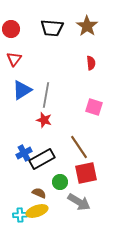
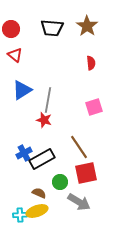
red triangle: moved 1 px right, 4 px up; rotated 28 degrees counterclockwise
gray line: moved 2 px right, 5 px down
pink square: rotated 36 degrees counterclockwise
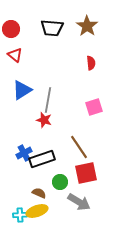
black rectangle: rotated 10 degrees clockwise
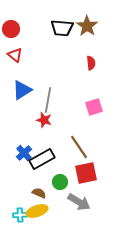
black trapezoid: moved 10 px right
blue cross: rotated 14 degrees counterclockwise
black rectangle: rotated 10 degrees counterclockwise
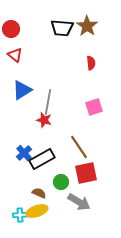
gray line: moved 2 px down
green circle: moved 1 px right
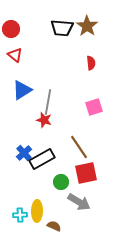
brown semicircle: moved 15 px right, 33 px down
yellow ellipse: rotated 70 degrees counterclockwise
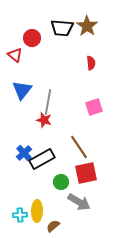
red circle: moved 21 px right, 9 px down
blue triangle: rotated 20 degrees counterclockwise
brown semicircle: moved 1 px left; rotated 64 degrees counterclockwise
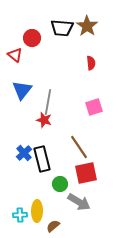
black rectangle: rotated 75 degrees counterclockwise
green circle: moved 1 px left, 2 px down
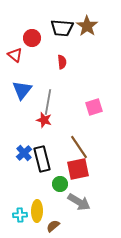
red semicircle: moved 29 px left, 1 px up
red square: moved 8 px left, 4 px up
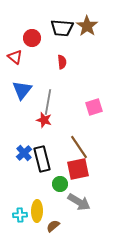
red triangle: moved 2 px down
